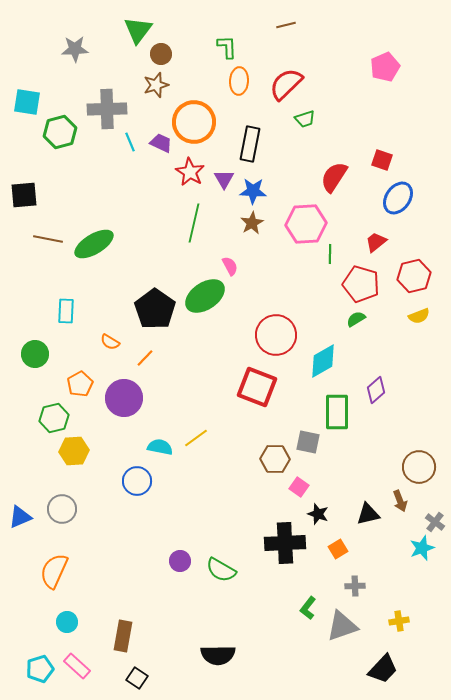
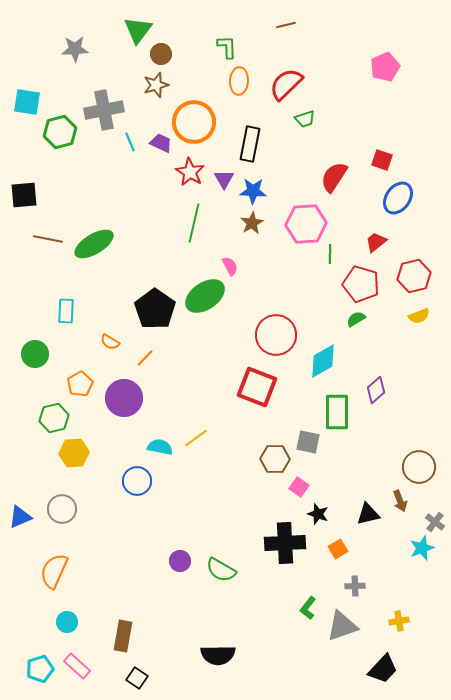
gray cross at (107, 109): moved 3 px left, 1 px down; rotated 9 degrees counterclockwise
yellow hexagon at (74, 451): moved 2 px down
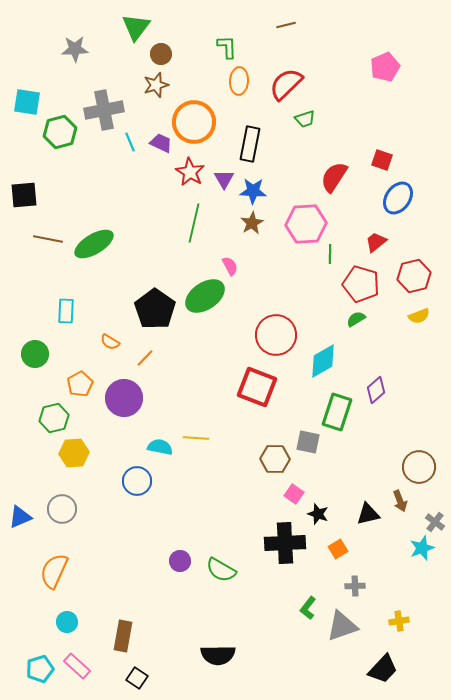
green triangle at (138, 30): moved 2 px left, 3 px up
green rectangle at (337, 412): rotated 18 degrees clockwise
yellow line at (196, 438): rotated 40 degrees clockwise
pink square at (299, 487): moved 5 px left, 7 px down
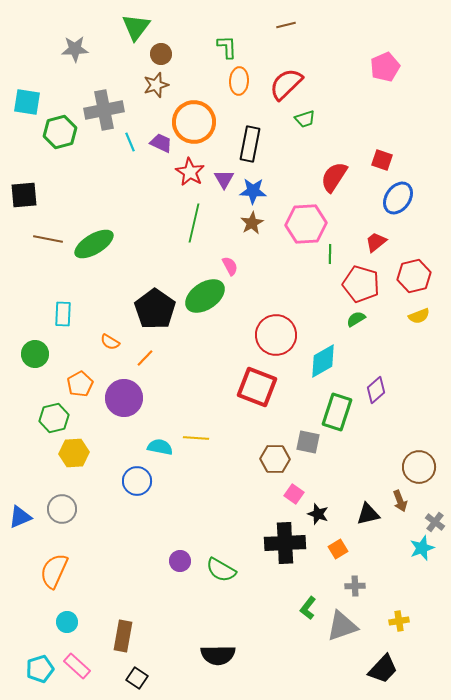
cyan rectangle at (66, 311): moved 3 px left, 3 px down
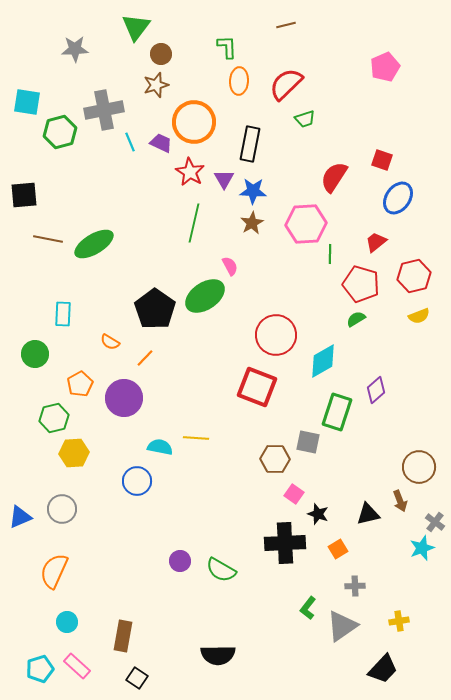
gray triangle at (342, 626): rotated 16 degrees counterclockwise
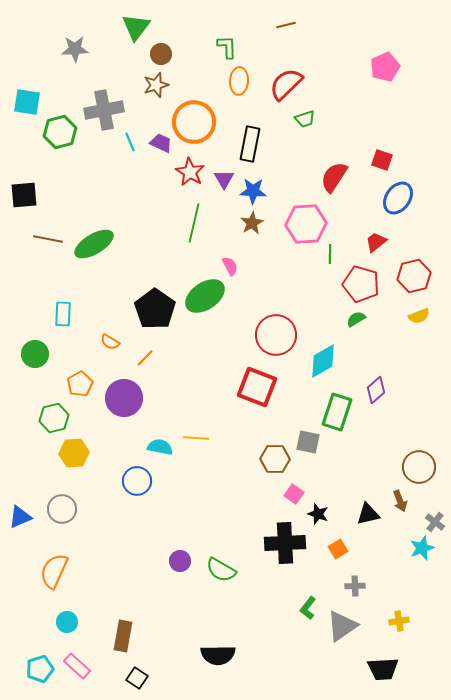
black trapezoid at (383, 669): rotated 44 degrees clockwise
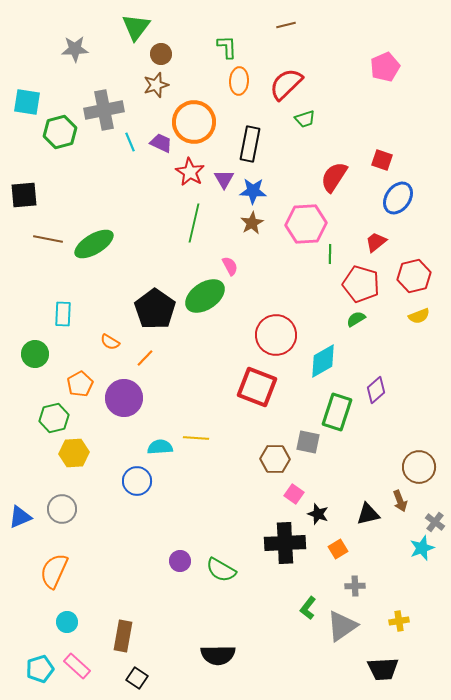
cyan semicircle at (160, 447): rotated 15 degrees counterclockwise
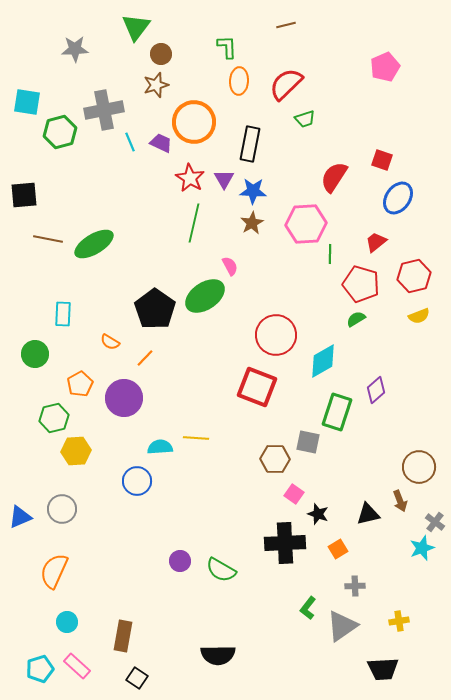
red star at (190, 172): moved 6 px down
yellow hexagon at (74, 453): moved 2 px right, 2 px up
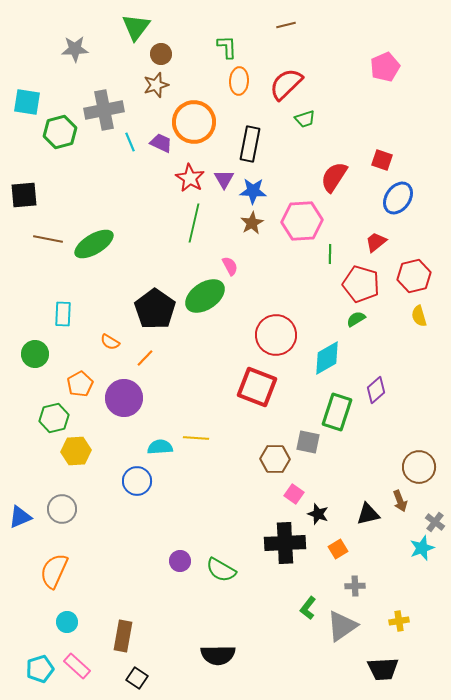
pink hexagon at (306, 224): moved 4 px left, 3 px up
yellow semicircle at (419, 316): rotated 95 degrees clockwise
cyan diamond at (323, 361): moved 4 px right, 3 px up
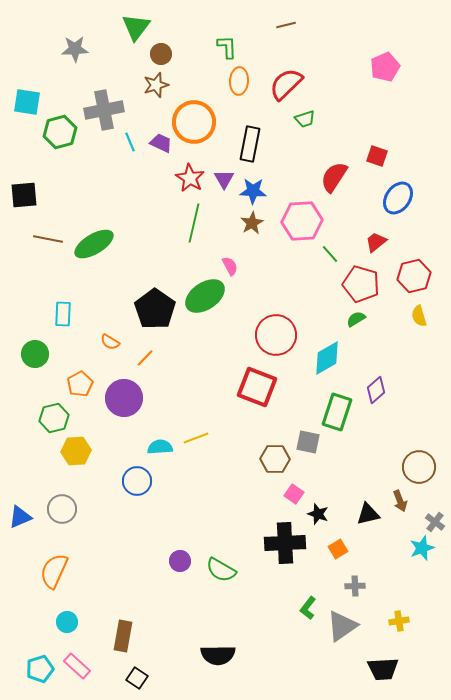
red square at (382, 160): moved 5 px left, 4 px up
green line at (330, 254): rotated 42 degrees counterclockwise
yellow line at (196, 438): rotated 25 degrees counterclockwise
